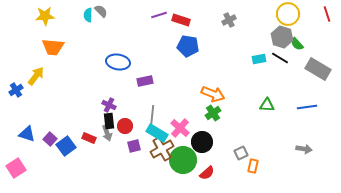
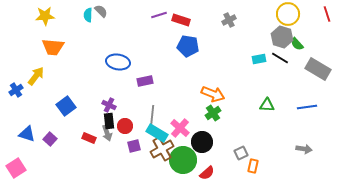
blue square at (66, 146): moved 40 px up
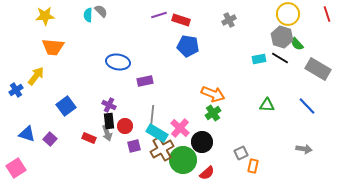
blue line at (307, 107): moved 1 px up; rotated 54 degrees clockwise
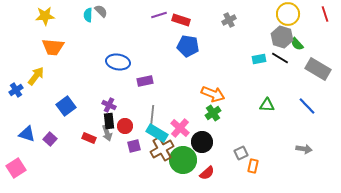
red line at (327, 14): moved 2 px left
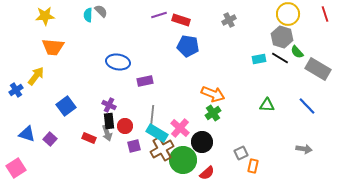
green semicircle at (297, 44): moved 8 px down
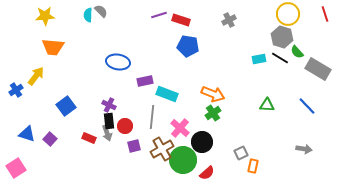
cyan rectangle at (157, 133): moved 10 px right, 39 px up; rotated 10 degrees counterclockwise
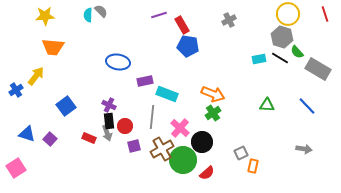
red rectangle at (181, 20): moved 1 px right, 5 px down; rotated 42 degrees clockwise
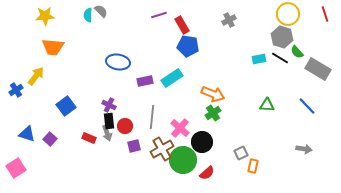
cyan rectangle at (167, 94): moved 5 px right, 16 px up; rotated 55 degrees counterclockwise
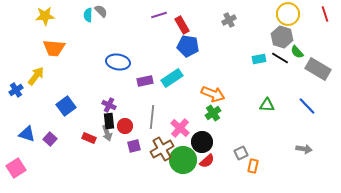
orange trapezoid at (53, 47): moved 1 px right, 1 px down
red semicircle at (207, 173): moved 12 px up
